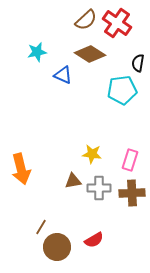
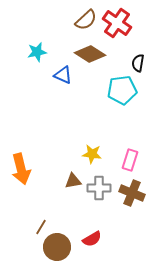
brown cross: rotated 25 degrees clockwise
red semicircle: moved 2 px left, 1 px up
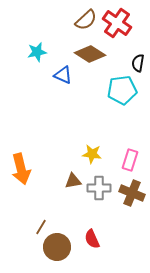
red semicircle: rotated 96 degrees clockwise
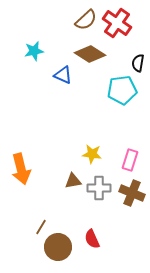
cyan star: moved 3 px left, 1 px up
brown circle: moved 1 px right
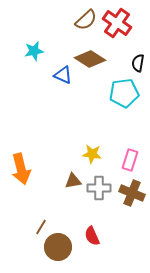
brown diamond: moved 5 px down
cyan pentagon: moved 2 px right, 3 px down
red semicircle: moved 3 px up
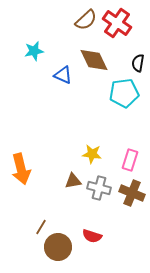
brown diamond: moved 4 px right, 1 px down; rotated 32 degrees clockwise
gray cross: rotated 15 degrees clockwise
red semicircle: rotated 48 degrees counterclockwise
